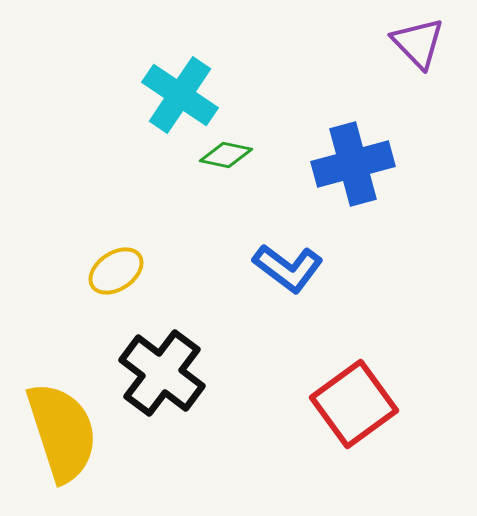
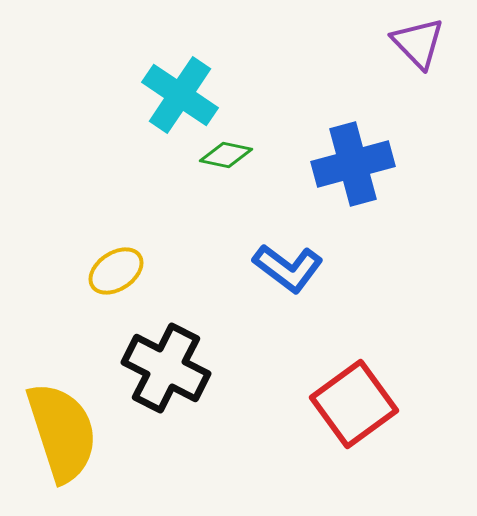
black cross: moved 4 px right, 5 px up; rotated 10 degrees counterclockwise
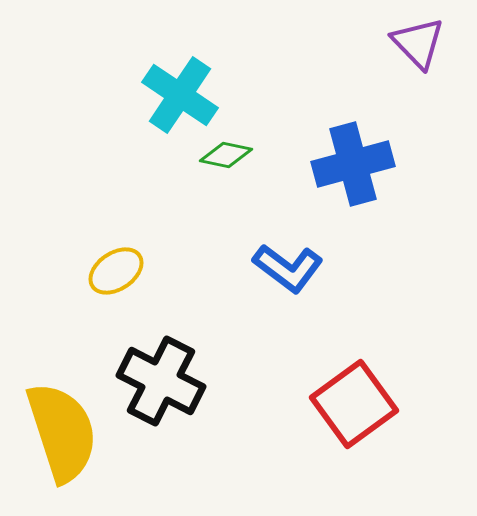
black cross: moved 5 px left, 13 px down
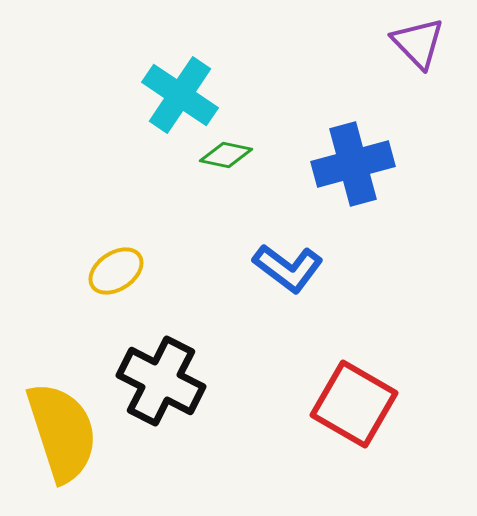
red square: rotated 24 degrees counterclockwise
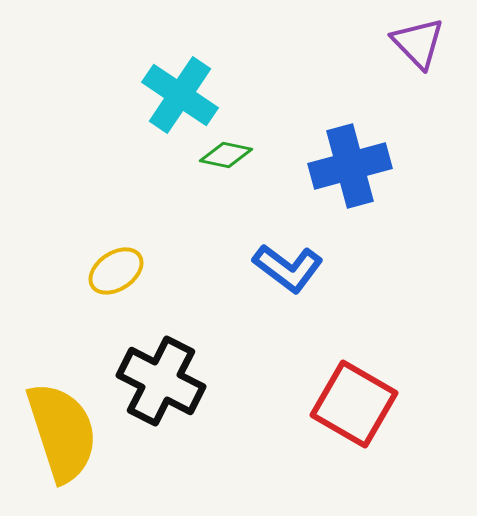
blue cross: moved 3 px left, 2 px down
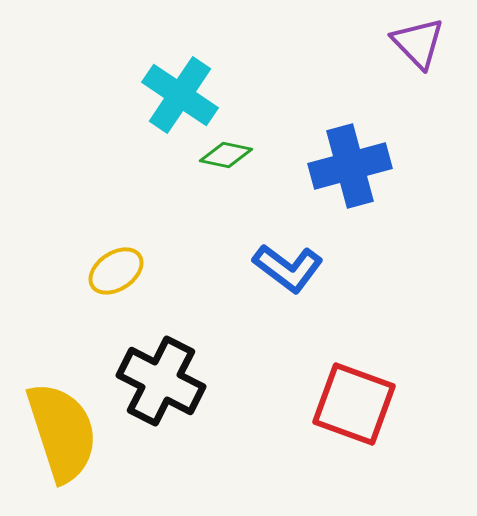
red square: rotated 10 degrees counterclockwise
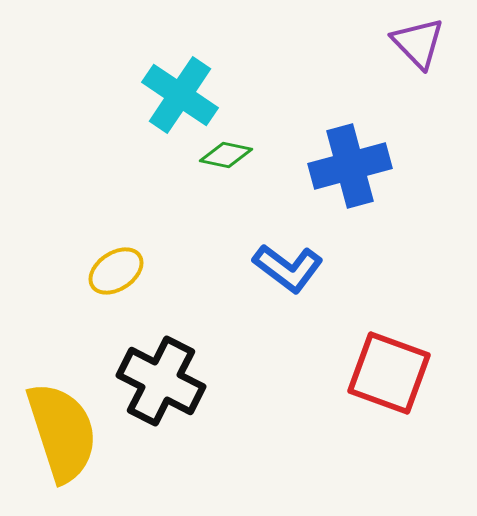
red square: moved 35 px right, 31 px up
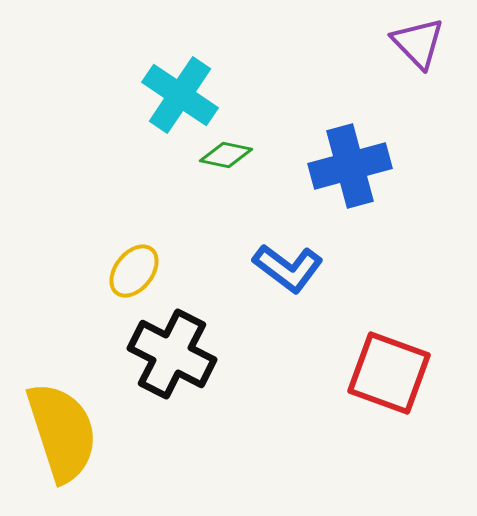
yellow ellipse: moved 18 px right; rotated 18 degrees counterclockwise
black cross: moved 11 px right, 27 px up
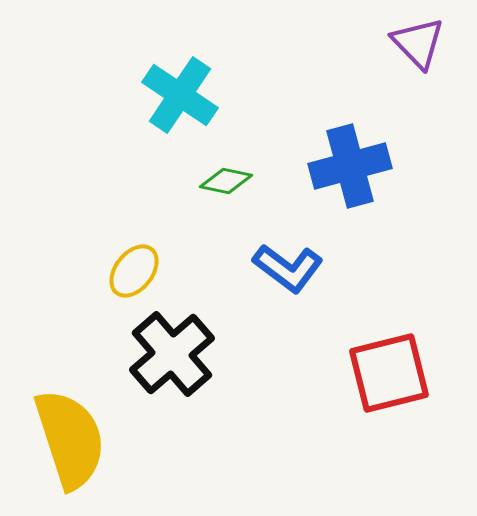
green diamond: moved 26 px down
black cross: rotated 22 degrees clockwise
red square: rotated 34 degrees counterclockwise
yellow semicircle: moved 8 px right, 7 px down
